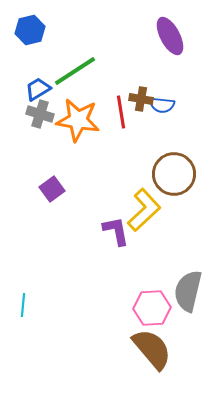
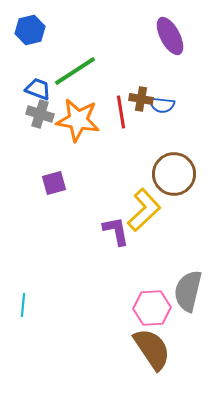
blue trapezoid: rotated 52 degrees clockwise
purple square: moved 2 px right, 6 px up; rotated 20 degrees clockwise
brown semicircle: rotated 6 degrees clockwise
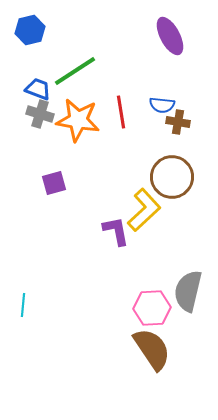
brown cross: moved 37 px right, 23 px down
brown circle: moved 2 px left, 3 px down
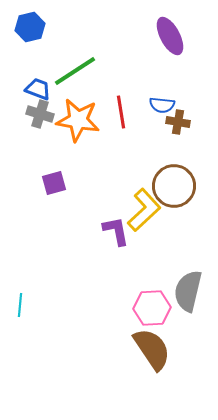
blue hexagon: moved 3 px up
brown circle: moved 2 px right, 9 px down
cyan line: moved 3 px left
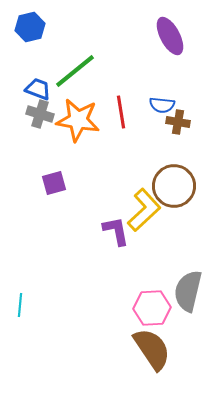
green line: rotated 6 degrees counterclockwise
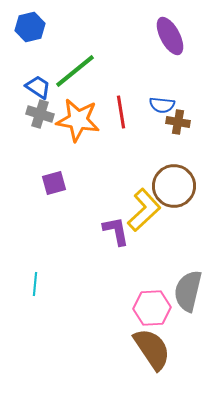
blue trapezoid: moved 2 px up; rotated 12 degrees clockwise
cyan line: moved 15 px right, 21 px up
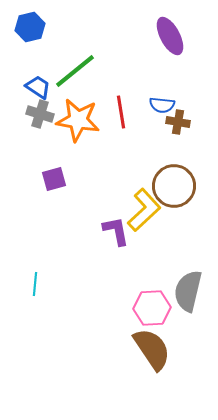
purple square: moved 4 px up
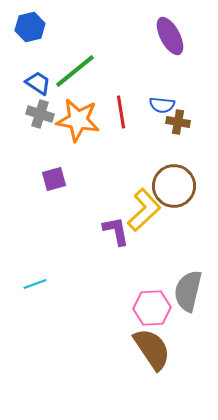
blue trapezoid: moved 4 px up
cyan line: rotated 65 degrees clockwise
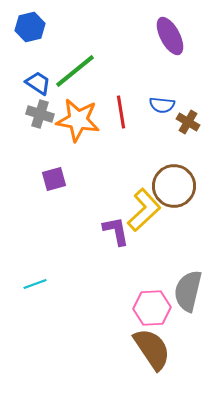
brown cross: moved 10 px right; rotated 20 degrees clockwise
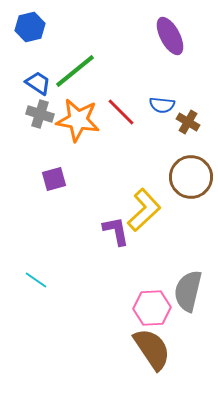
red line: rotated 36 degrees counterclockwise
brown circle: moved 17 px right, 9 px up
cyan line: moved 1 px right, 4 px up; rotated 55 degrees clockwise
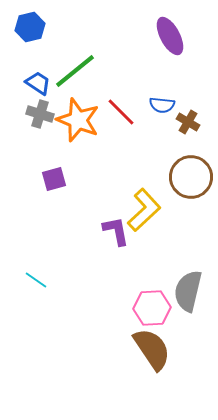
orange star: rotated 12 degrees clockwise
